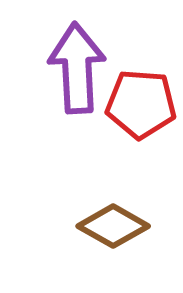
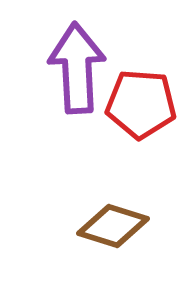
brown diamond: rotated 12 degrees counterclockwise
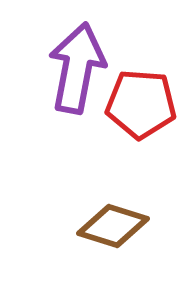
purple arrow: rotated 14 degrees clockwise
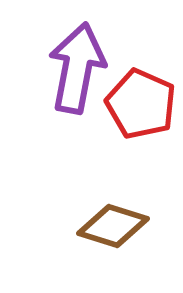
red pentagon: rotated 20 degrees clockwise
